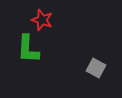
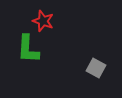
red star: moved 1 px right, 1 px down
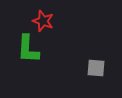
gray square: rotated 24 degrees counterclockwise
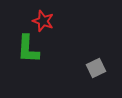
gray square: rotated 30 degrees counterclockwise
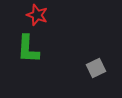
red star: moved 6 px left, 6 px up
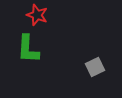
gray square: moved 1 px left, 1 px up
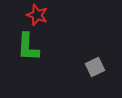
green L-shape: moved 2 px up
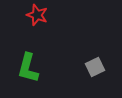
green L-shape: moved 21 px down; rotated 12 degrees clockwise
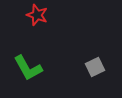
green L-shape: rotated 44 degrees counterclockwise
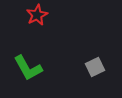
red star: rotated 25 degrees clockwise
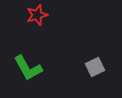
red star: rotated 10 degrees clockwise
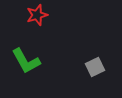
green L-shape: moved 2 px left, 7 px up
